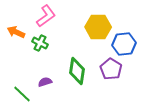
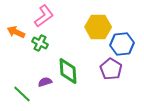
pink L-shape: moved 2 px left
blue hexagon: moved 2 px left
green diamond: moved 9 px left; rotated 12 degrees counterclockwise
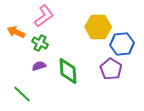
purple semicircle: moved 6 px left, 16 px up
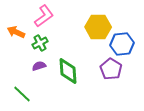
green cross: rotated 35 degrees clockwise
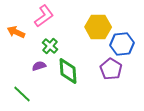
green cross: moved 10 px right, 3 px down; rotated 21 degrees counterclockwise
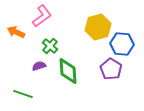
pink L-shape: moved 2 px left
yellow hexagon: rotated 15 degrees counterclockwise
blue hexagon: rotated 10 degrees clockwise
green line: moved 1 px right; rotated 24 degrees counterclockwise
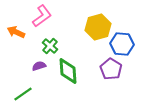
green line: rotated 54 degrees counterclockwise
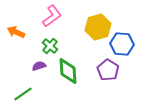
pink L-shape: moved 10 px right
purple pentagon: moved 3 px left, 1 px down
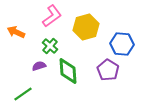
yellow hexagon: moved 12 px left
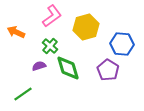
green diamond: moved 3 px up; rotated 12 degrees counterclockwise
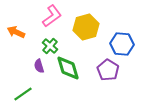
purple semicircle: rotated 88 degrees counterclockwise
